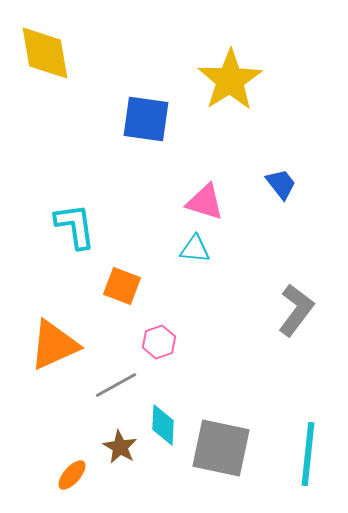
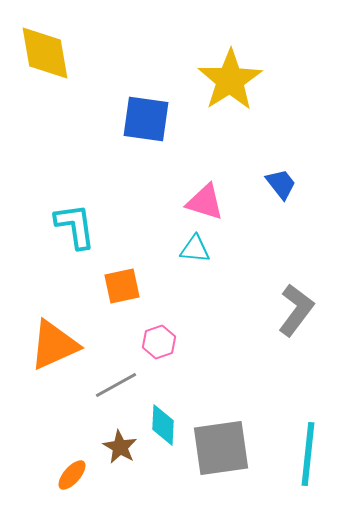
orange square: rotated 33 degrees counterclockwise
gray square: rotated 20 degrees counterclockwise
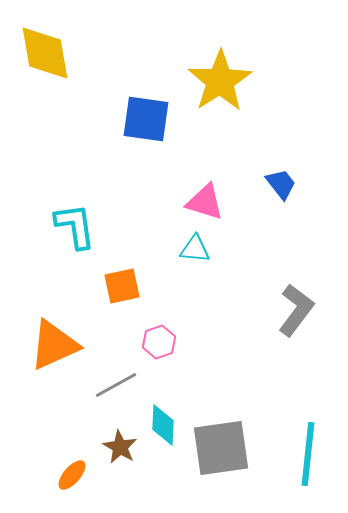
yellow star: moved 10 px left, 1 px down
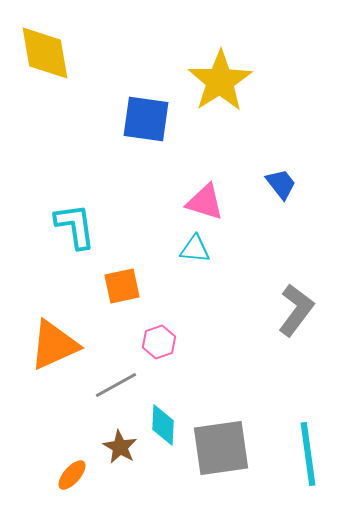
cyan line: rotated 14 degrees counterclockwise
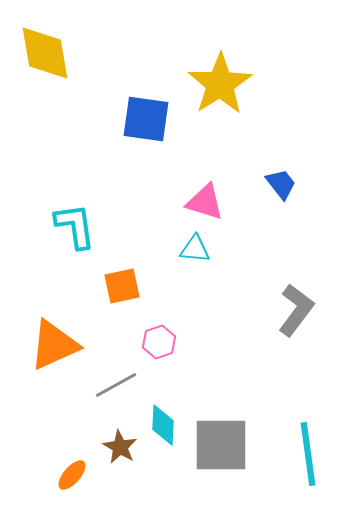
yellow star: moved 3 px down
gray square: moved 3 px up; rotated 8 degrees clockwise
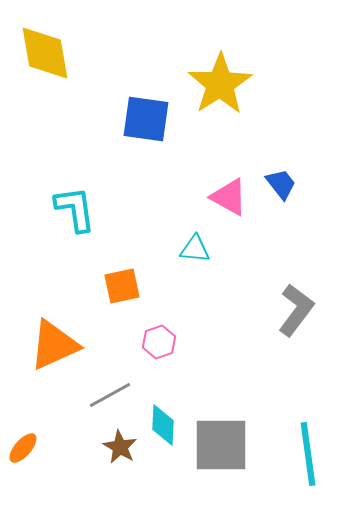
pink triangle: moved 24 px right, 5 px up; rotated 12 degrees clockwise
cyan L-shape: moved 17 px up
gray line: moved 6 px left, 10 px down
orange ellipse: moved 49 px left, 27 px up
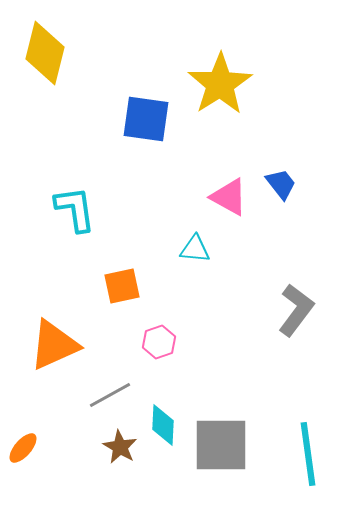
yellow diamond: rotated 24 degrees clockwise
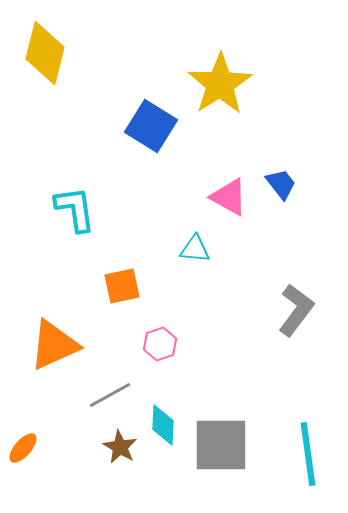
blue square: moved 5 px right, 7 px down; rotated 24 degrees clockwise
pink hexagon: moved 1 px right, 2 px down
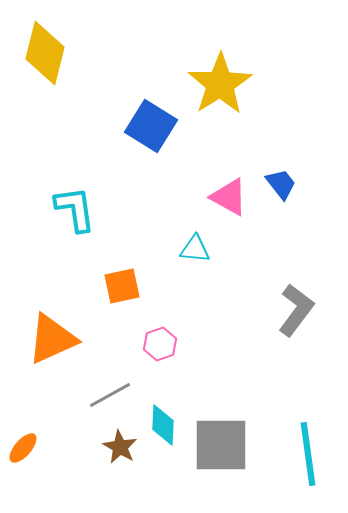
orange triangle: moved 2 px left, 6 px up
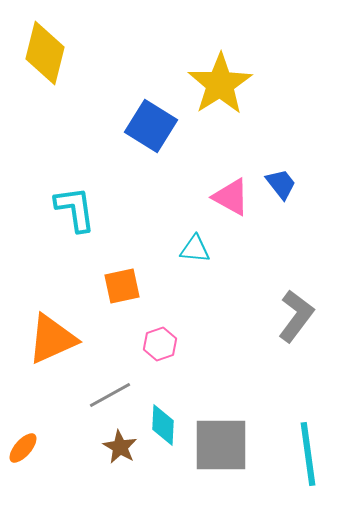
pink triangle: moved 2 px right
gray L-shape: moved 6 px down
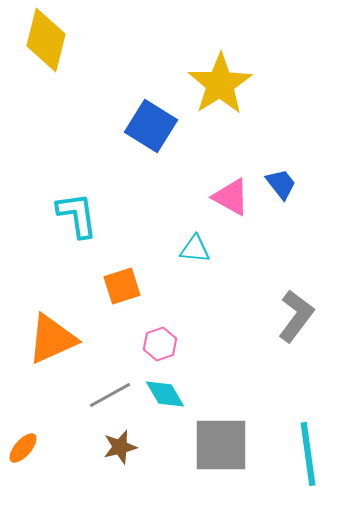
yellow diamond: moved 1 px right, 13 px up
cyan L-shape: moved 2 px right, 6 px down
orange square: rotated 6 degrees counterclockwise
cyan diamond: moved 2 px right, 31 px up; rotated 33 degrees counterclockwise
brown star: rotated 28 degrees clockwise
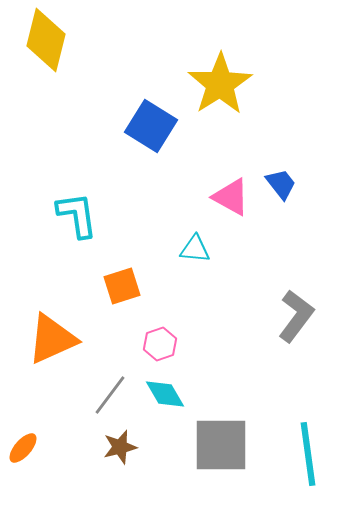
gray line: rotated 24 degrees counterclockwise
